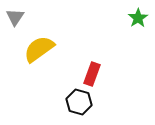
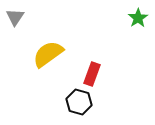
yellow semicircle: moved 9 px right, 5 px down
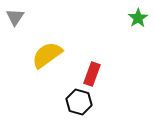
yellow semicircle: moved 1 px left, 1 px down
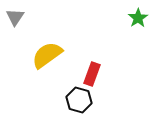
black hexagon: moved 2 px up
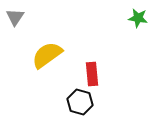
green star: rotated 30 degrees counterclockwise
red rectangle: rotated 25 degrees counterclockwise
black hexagon: moved 1 px right, 2 px down
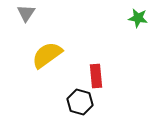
gray triangle: moved 11 px right, 4 px up
red rectangle: moved 4 px right, 2 px down
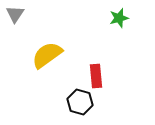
gray triangle: moved 11 px left, 1 px down
green star: moved 19 px left; rotated 24 degrees counterclockwise
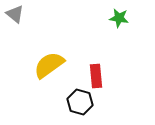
gray triangle: rotated 24 degrees counterclockwise
green star: rotated 24 degrees clockwise
yellow semicircle: moved 2 px right, 10 px down
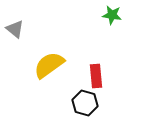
gray triangle: moved 15 px down
green star: moved 7 px left, 3 px up
black hexagon: moved 5 px right, 1 px down
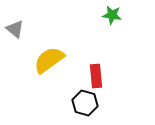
yellow semicircle: moved 5 px up
